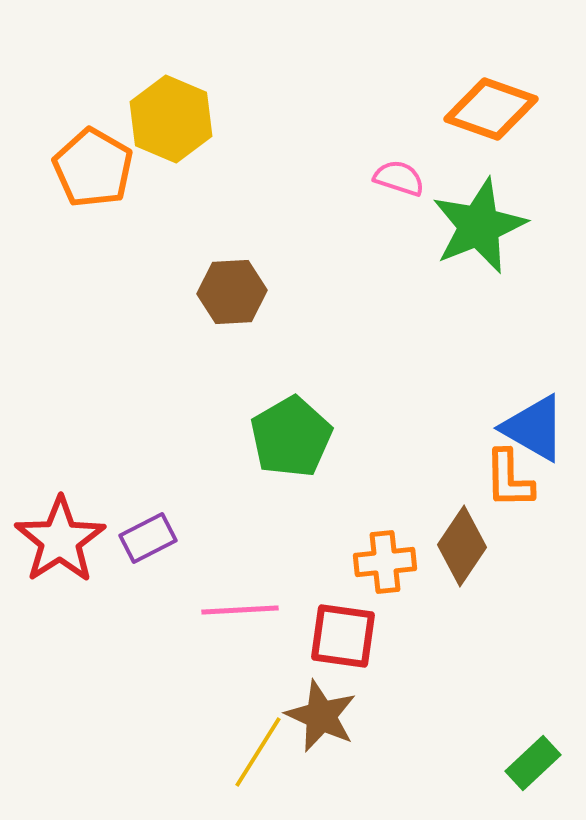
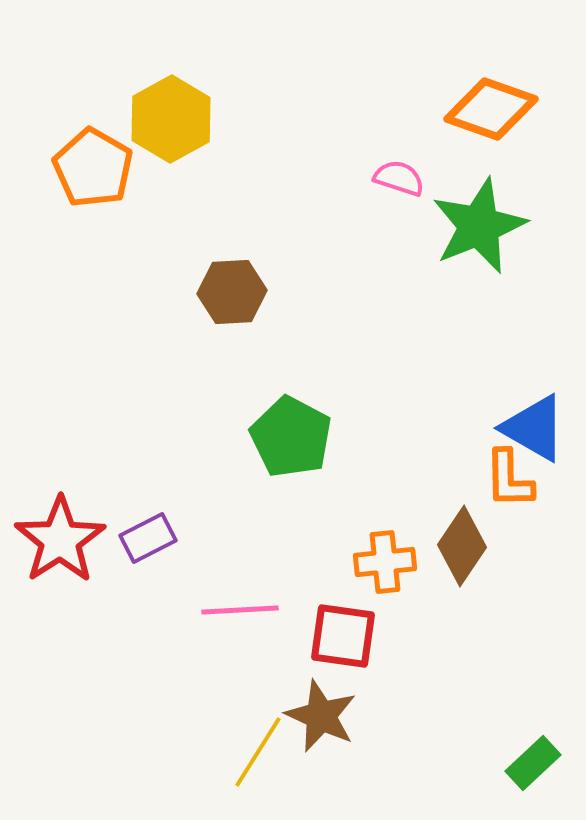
yellow hexagon: rotated 8 degrees clockwise
green pentagon: rotated 14 degrees counterclockwise
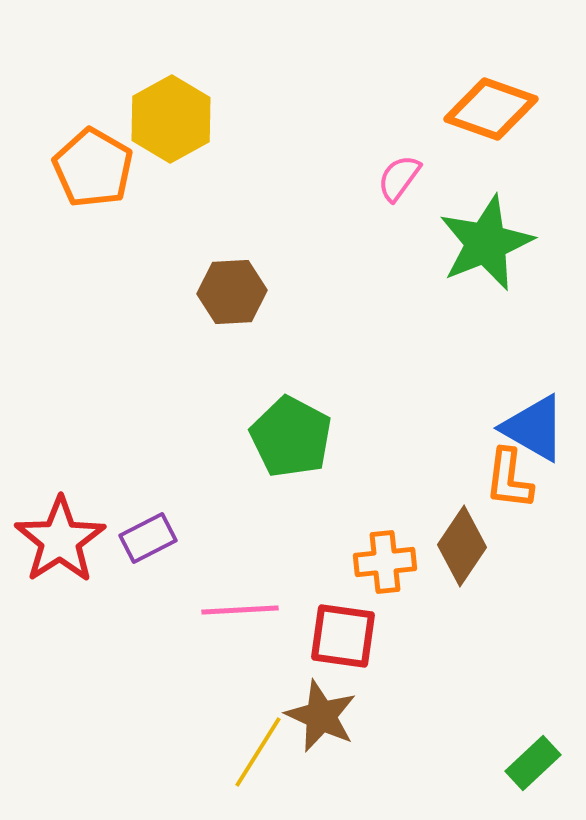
pink semicircle: rotated 72 degrees counterclockwise
green star: moved 7 px right, 17 px down
orange L-shape: rotated 8 degrees clockwise
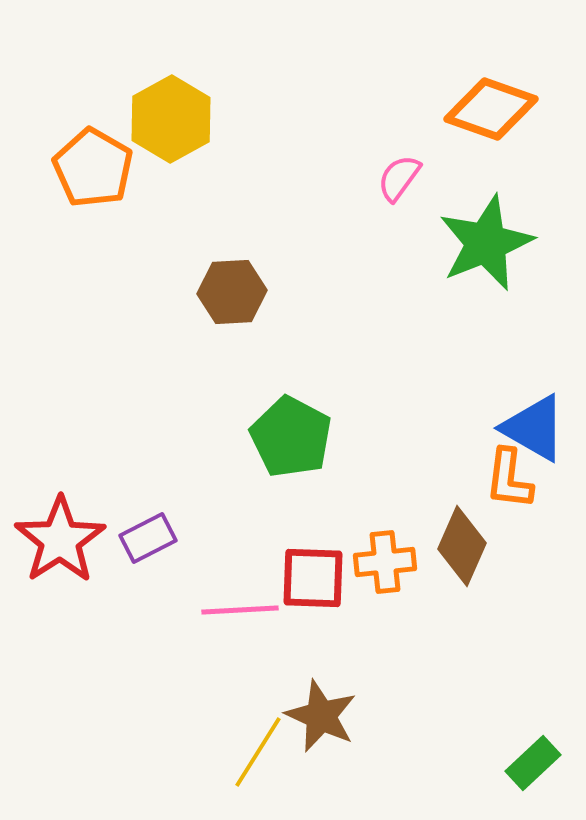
brown diamond: rotated 10 degrees counterclockwise
red square: moved 30 px left, 58 px up; rotated 6 degrees counterclockwise
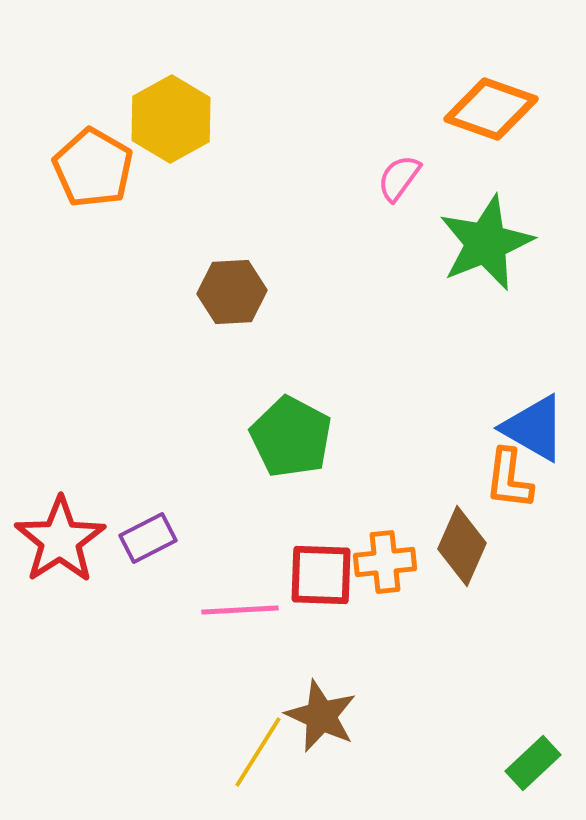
red square: moved 8 px right, 3 px up
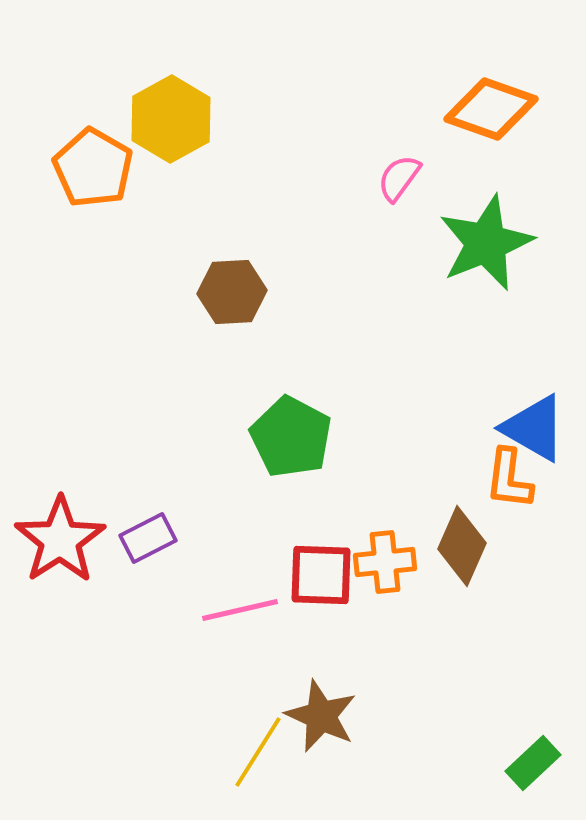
pink line: rotated 10 degrees counterclockwise
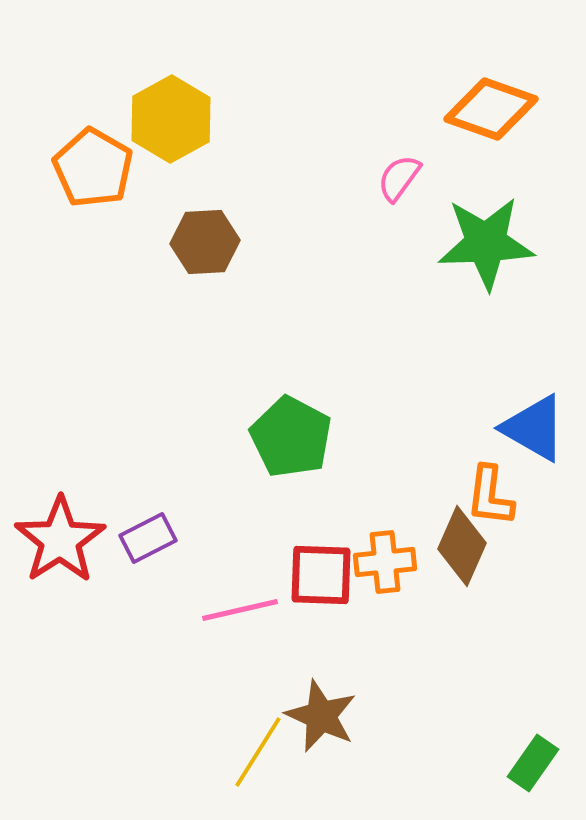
green star: rotated 20 degrees clockwise
brown hexagon: moved 27 px left, 50 px up
orange L-shape: moved 19 px left, 17 px down
green rectangle: rotated 12 degrees counterclockwise
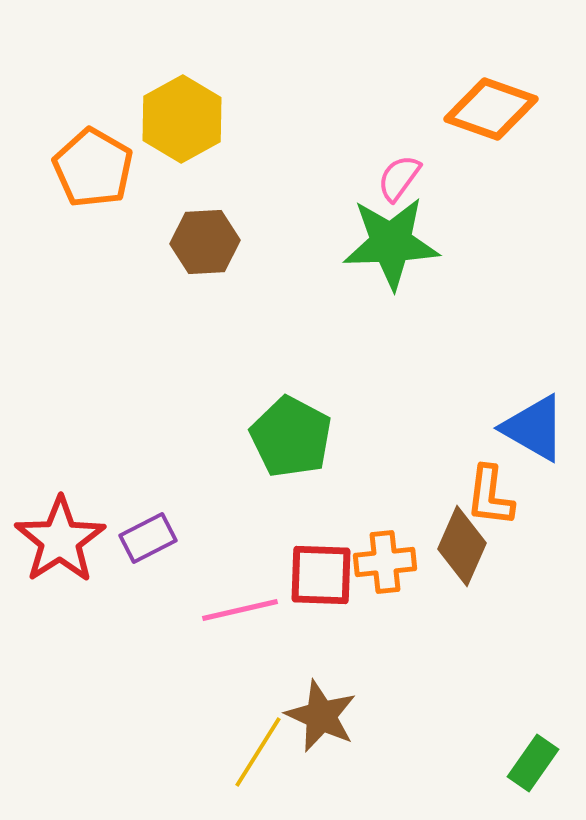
yellow hexagon: moved 11 px right
green star: moved 95 px left
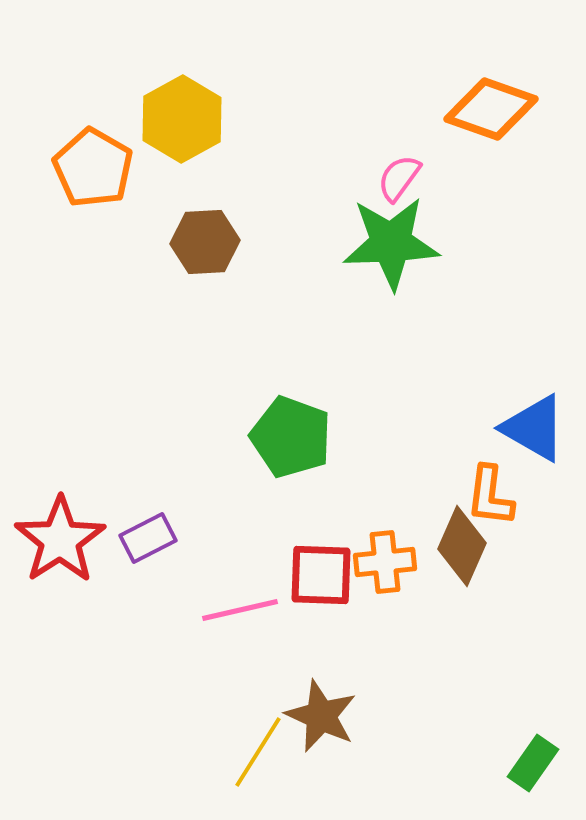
green pentagon: rotated 8 degrees counterclockwise
